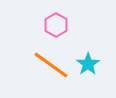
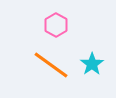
cyan star: moved 4 px right
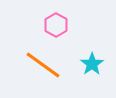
orange line: moved 8 px left
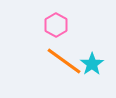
orange line: moved 21 px right, 4 px up
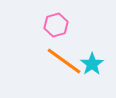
pink hexagon: rotated 15 degrees clockwise
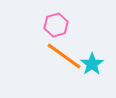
orange line: moved 5 px up
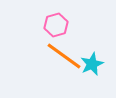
cyan star: rotated 10 degrees clockwise
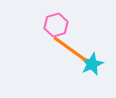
orange line: moved 6 px right, 7 px up
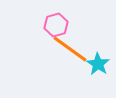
cyan star: moved 6 px right; rotated 15 degrees counterclockwise
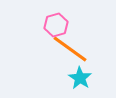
cyan star: moved 18 px left, 14 px down
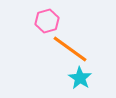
pink hexagon: moved 9 px left, 4 px up
